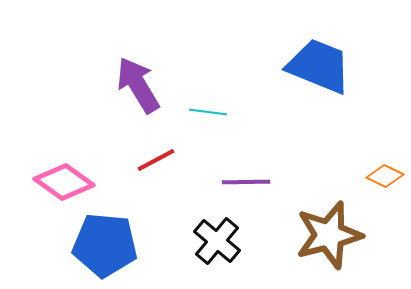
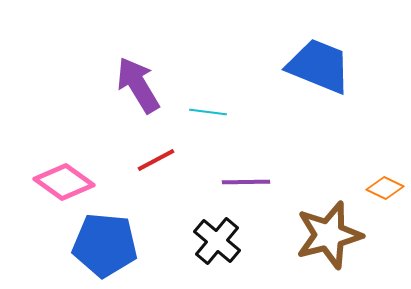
orange diamond: moved 12 px down
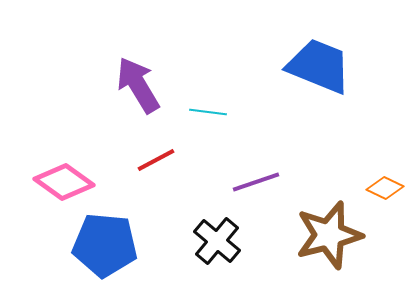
purple line: moved 10 px right; rotated 18 degrees counterclockwise
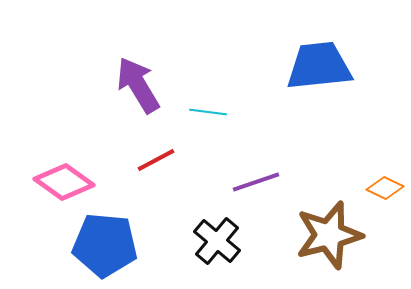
blue trapezoid: rotated 28 degrees counterclockwise
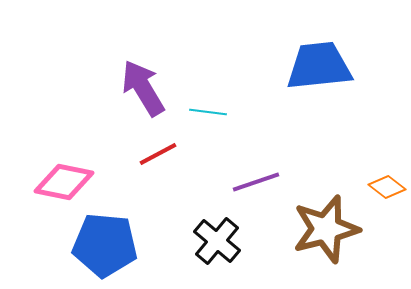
purple arrow: moved 5 px right, 3 px down
red line: moved 2 px right, 6 px up
pink diamond: rotated 24 degrees counterclockwise
orange diamond: moved 2 px right, 1 px up; rotated 12 degrees clockwise
brown star: moved 3 px left, 6 px up
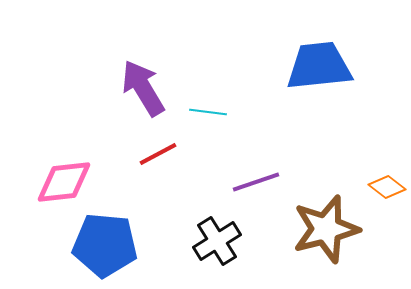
pink diamond: rotated 18 degrees counterclockwise
black cross: rotated 18 degrees clockwise
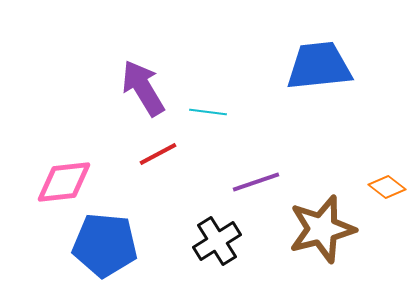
brown star: moved 4 px left
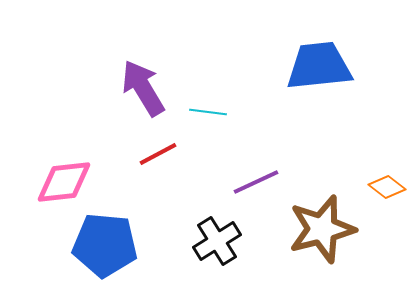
purple line: rotated 6 degrees counterclockwise
